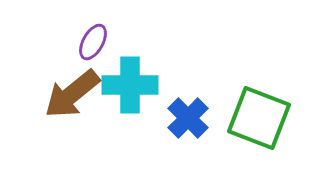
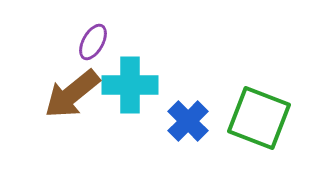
blue cross: moved 3 px down
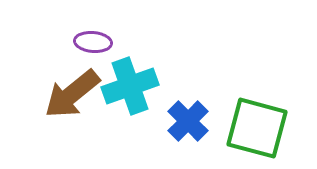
purple ellipse: rotated 66 degrees clockwise
cyan cross: moved 1 px down; rotated 20 degrees counterclockwise
green square: moved 2 px left, 10 px down; rotated 6 degrees counterclockwise
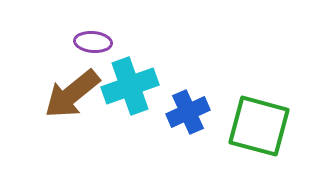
blue cross: moved 9 px up; rotated 21 degrees clockwise
green square: moved 2 px right, 2 px up
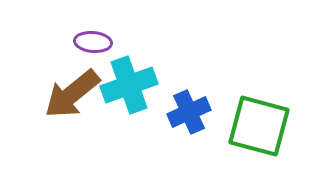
cyan cross: moved 1 px left, 1 px up
blue cross: moved 1 px right
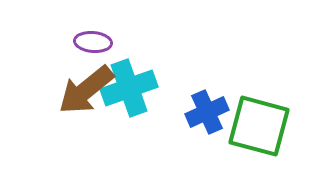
cyan cross: moved 3 px down
brown arrow: moved 14 px right, 4 px up
blue cross: moved 18 px right
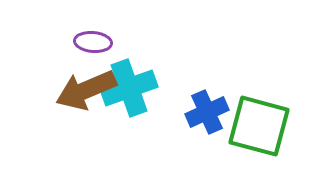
brown arrow: rotated 16 degrees clockwise
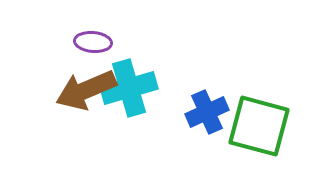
cyan cross: rotated 4 degrees clockwise
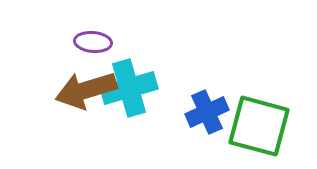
brown arrow: rotated 6 degrees clockwise
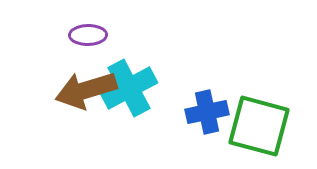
purple ellipse: moved 5 px left, 7 px up; rotated 6 degrees counterclockwise
cyan cross: rotated 12 degrees counterclockwise
blue cross: rotated 12 degrees clockwise
